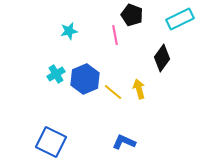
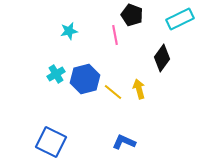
blue hexagon: rotated 8 degrees clockwise
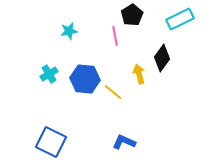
black pentagon: rotated 20 degrees clockwise
pink line: moved 1 px down
cyan cross: moved 7 px left
blue hexagon: rotated 20 degrees clockwise
yellow arrow: moved 15 px up
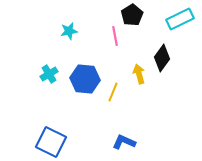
yellow line: rotated 72 degrees clockwise
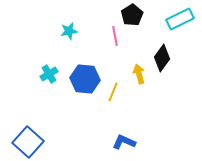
blue square: moved 23 px left; rotated 16 degrees clockwise
